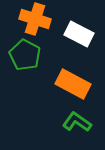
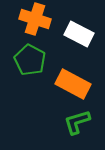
green pentagon: moved 5 px right, 5 px down
green L-shape: rotated 52 degrees counterclockwise
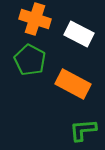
green L-shape: moved 6 px right, 8 px down; rotated 12 degrees clockwise
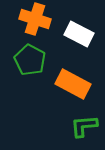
green L-shape: moved 1 px right, 4 px up
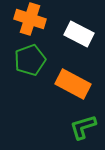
orange cross: moved 5 px left
green pentagon: rotated 24 degrees clockwise
green L-shape: moved 1 px left, 1 px down; rotated 12 degrees counterclockwise
